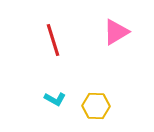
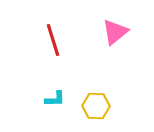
pink triangle: moved 1 px left; rotated 8 degrees counterclockwise
cyan L-shape: rotated 30 degrees counterclockwise
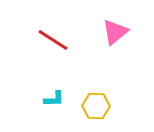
red line: rotated 40 degrees counterclockwise
cyan L-shape: moved 1 px left
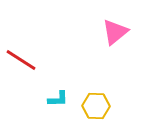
red line: moved 32 px left, 20 px down
cyan L-shape: moved 4 px right
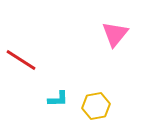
pink triangle: moved 2 px down; rotated 12 degrees counterclockwise
yellow hexagon: rotated 12 degrees counterclockwise
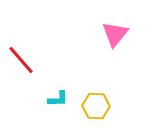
red line: rotated 16 degrees clockwise
yellow hexagon: rotated 12 degrees clockwise
